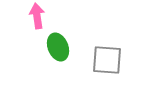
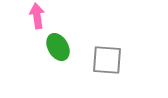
green ellipse: rotated 8 degrees counterclockwise
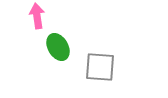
gray square: moved 7 px left, 7 px down
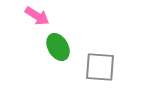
pink arrow: rotated 130 degrees clockwise
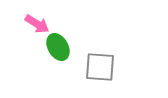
pink arrow: moved 8 px down
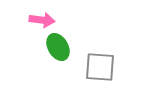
pink arrow: moved 5 px right, 4 px up; rotated 25 degrees counterclockwise
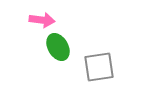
gray square: moved 1 px left; rotated 12 degrees counterclockwise
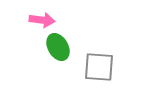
gray square: rotated 12 degrees clockwise
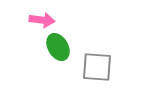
gray square: moved 2 px left
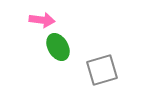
gray square: moved 5 px right, 3 px down; rotated 20 degrees counterclockwise
